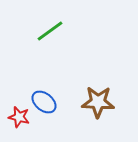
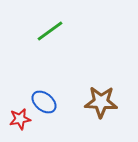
brown star: moved 3 px right
red star: moved 1 px right, 2 px down; rotated 25 degrees counterclockwise
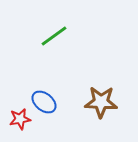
green line: moved 4 px right, 5 px down
